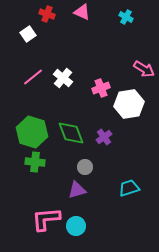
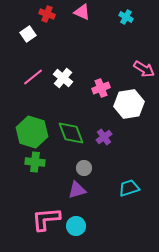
gray circle: moved 1 px left, 1 px down
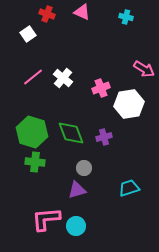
cyan cross: rotated 16 degrees counterclockwise
purple cross: rotated 21 degrees clockwise
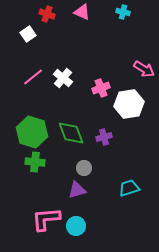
cyan cross: moved 3 px left, 5 px up
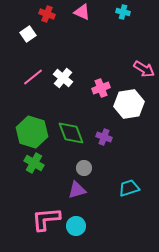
purple cross: rotated 35 degrees clockwise
green cross: moved 1 px left, 1 px down; rotated 24 degrees clockwise
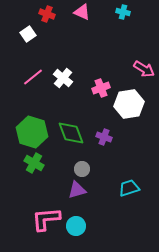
gray circle: moved 2 px left, 1 px down
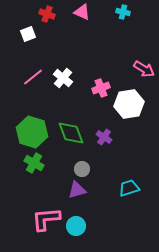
white square: rotated 14 degrees clockwise
purple cross: rotated 14 degrees clockwise
